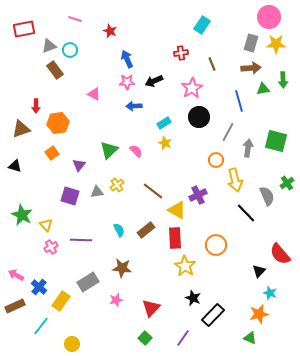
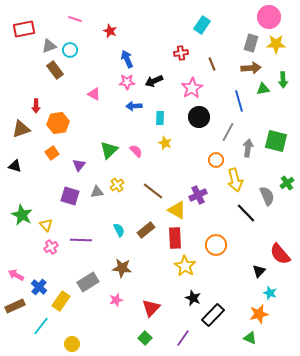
cyan rectangle at (164, 123): moved 4 px left, 5 px up; rotated 56 degrees counterclockwise
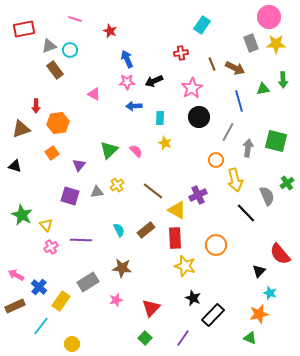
gray rectangle at (251, 43): rotated 36 degrees counterclockwise
brown arrow at (251, 68): moved 16 px left; rotated 30 degrees clockwise
yellow star at (185, 266): rotated 15 degrees counterclockwise
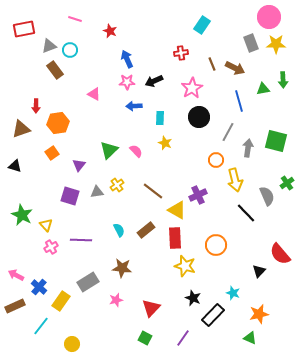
cyan star at (270, 293): moved 37 px left
green square at (145, 338): rotated 16 degrees counterclockwise
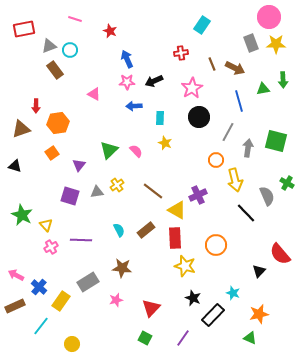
green cross at (287, 183): rotated 24 degrees counterclockwise
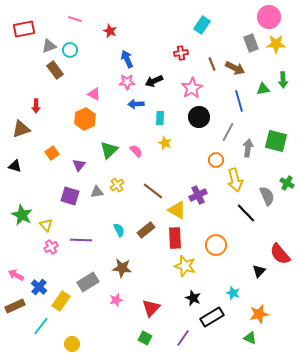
blue arrow at (134, 106): moved 2 px right, 2 px up
orange hexagon at (58, 123): moved 27 px right, 4 px up; rotated 15 degrees counterclockwise
black rectangle at (213, 315): moved 1 px left, 2 px down; rotated 15 degrees clockwise
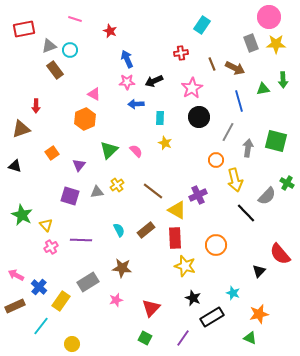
gray semicircle at (267, 196): rotated 66 degrees clockwise
